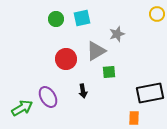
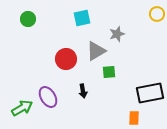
green circle: moved 28 px left
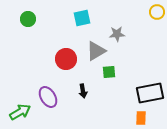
yellow circle: moved 2 px up
gray star: rotated 14 degrees clockwise
green arrow: moved 2 px left, 4 px down
orange rectangle: moved 7 px right
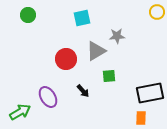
green circle: moved 4 px up
gray star: moved 2 px down
green square: moved 4 px down
black arrow: rotated 32 degrees counterclockwise
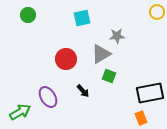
gray triangle: moved 5 px right, 3 px down
green square: rotated 24 degrees clockwise
orange rectangle: rotated 24 degrees counterclockwise
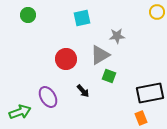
gray triangle: moved 1 px left, 1 px down
green arrow: rotated 10 degrees clockwise
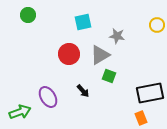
yellow circle: moved 13 px down
cyan square: moved 1 px right, 4 px down
gray star: rotated 14 degrees clockwise
red circle: moved 3 px right, 5 px up
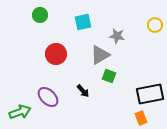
green circle: moved 12 px right
yellow circle: moved 2 px left
red circle: moved 13 px left
black rectangle: moved 1 px down
purple ellipse: rotated 15 degrees counterclockwise
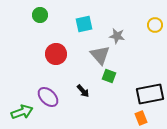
cyan square: moved 1 px right, 2 px down
gray triangle: rotated 40 degrees counterclockwise
green arrow: moved 2 px right
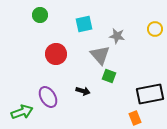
yellow circle: moved 4 px down
black arrow: rotated 32 degrees counterclockwise
purple ellipse: rotated 15 degrees clockwise
orange rectangle: moved 6 px left
